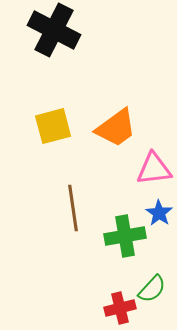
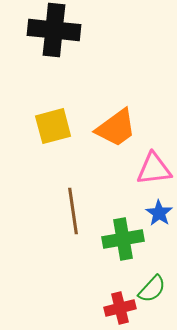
black cross: rotated 21 degrees counterclockwise
brown line: moved 3 px down
green cross: moved 2 px left, 3 px down
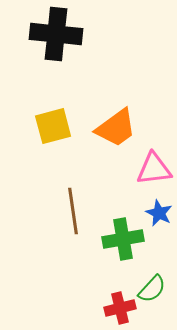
black cross: moved 2 px right, 4 px down
blue star: rotated 8 degrees counterclockwise
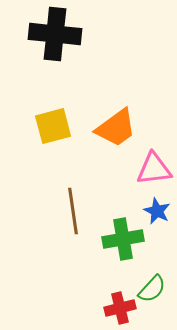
black cross: moved 1 px left
blue star: moved 2 px left, 2 px up
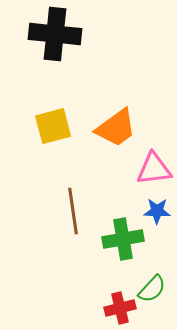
blue star: rotated 24 degrees counterclockwise
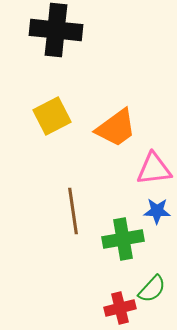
black cross: moved 1 px right, 4 px up
yellow square: moved 1 px left, 10 px up; rotated 12 degrees counterclockwise
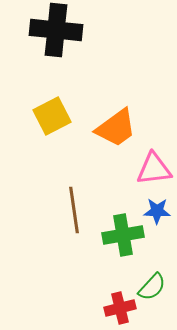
brown line: moved 1 px right, 1 px up
green cross: moved 4 px up
green semicircle: moved 2 px up
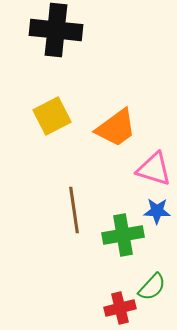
pink triangle: rotated 24 degrees clockwise
